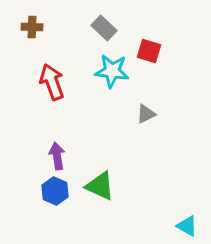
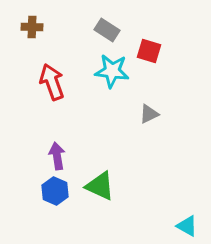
gray rectangle: moved 3 px right, 2 px down; rotated 10 degrees counterclockwise
gray triangle: moved 3 px right
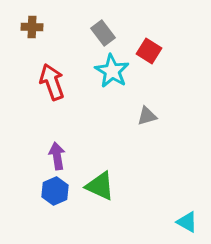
gray rectangle: moved 4 px left, 3 px down; rotated 20 degrees clockwise
red square: rotated 15 degrees clockwise
cyan star: rotated 24 degrees clockwise
gray triangle: moved 2 px left, 2 px down; rotated 10 degrees clockwise
blue hexagon: rotated 12 degrees clockwise
cyan triangle: moved 4 px up
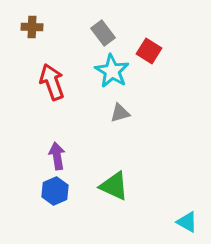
gray triangle: moved 27 px left, 3 px up
green triangle: moved 14 px right
